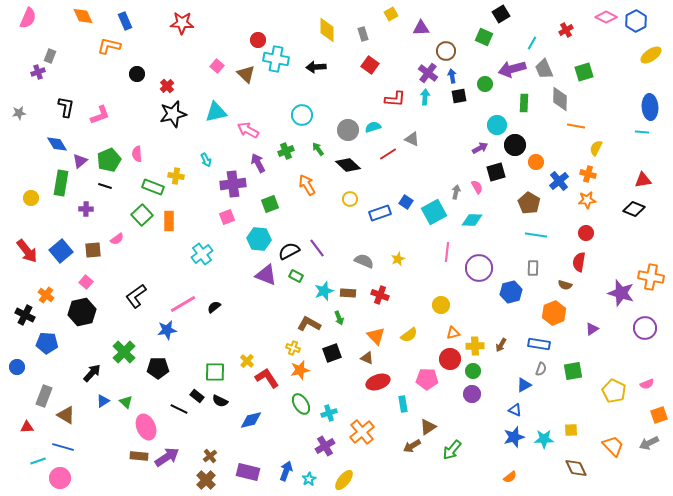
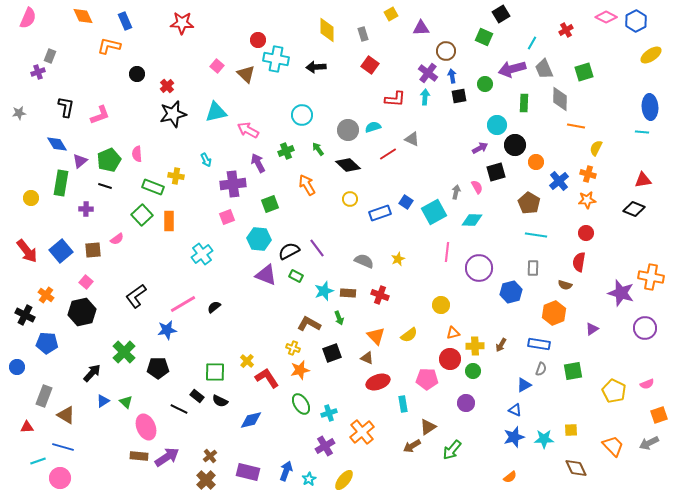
purple circle at (472, 394): moved 6 px left, 9 px down
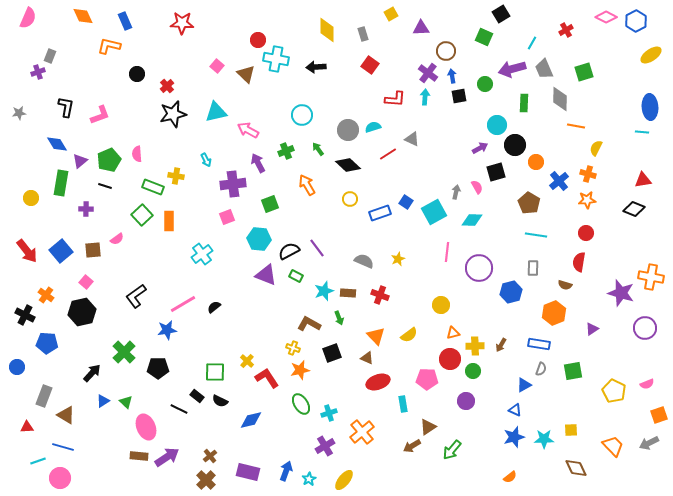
purple circle at (466, 403): moved 2 px up
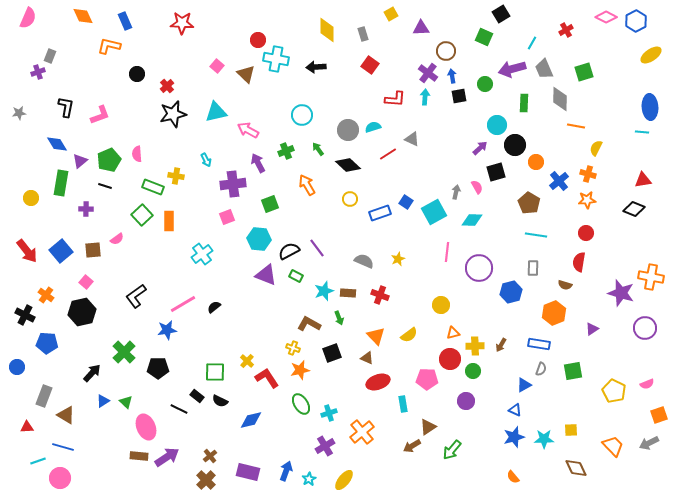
purple arrow at (480, 148): rotated 14 degrees counterclockwise
orange semicircle at (510, 477): moved 3 px right; rotated 88 degrees clockwise
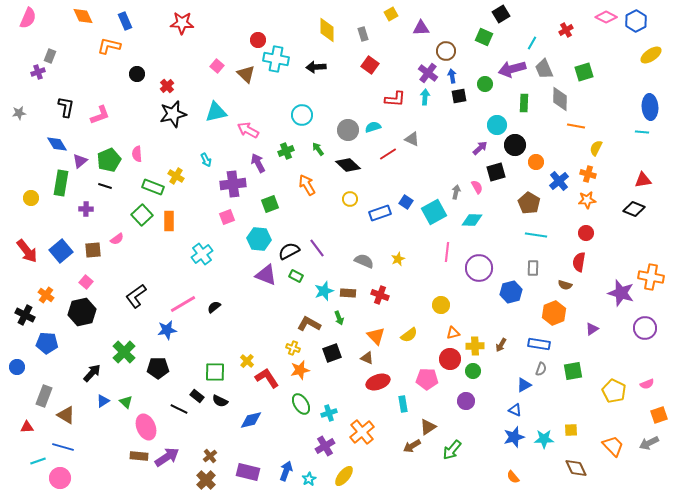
yellow cross at (176, 176): rotated 21 degrees clockwise
yellow ellipse at (344, 480): moved 4 px up
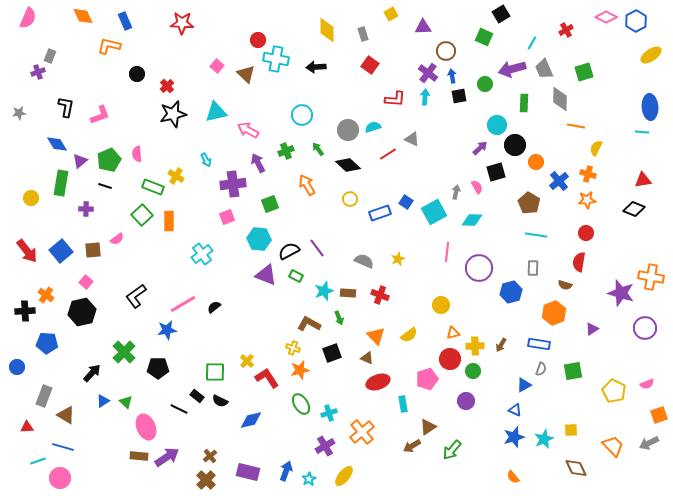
purple triangle at (421, 28): moved 2 px right, 1 px up
black cross at (25, 315): moved 4 px up; rotated 30 degrees counterclockwise
pink pentagon at (427, 379): rotated 20 degrees counterclockwise
cyan star at (544, 439): rotated 24 degrees counterclockwise
